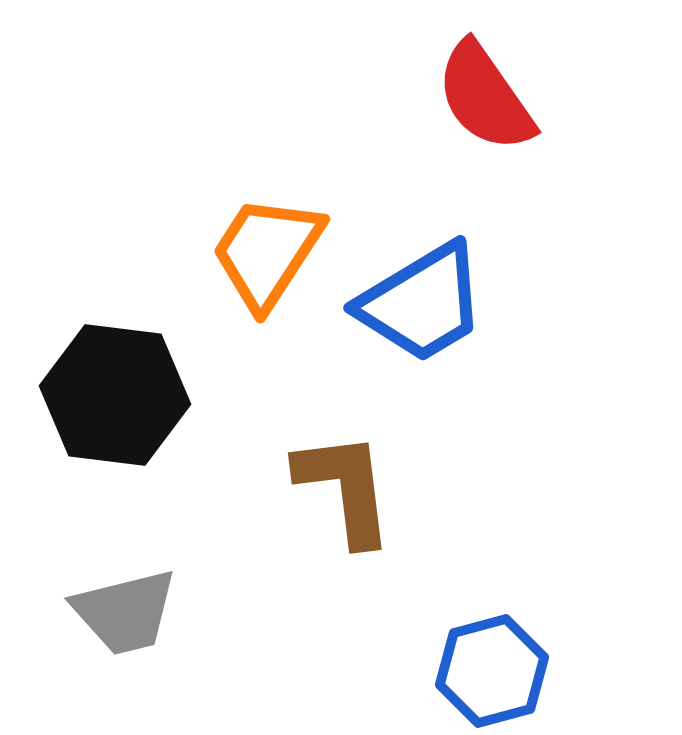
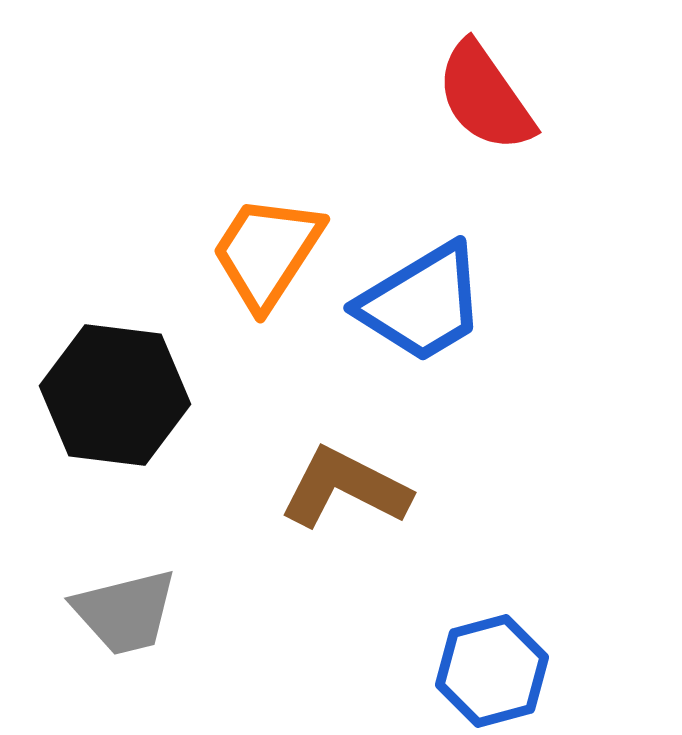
brown L-shape: rotated 56 degrees counterclockwise
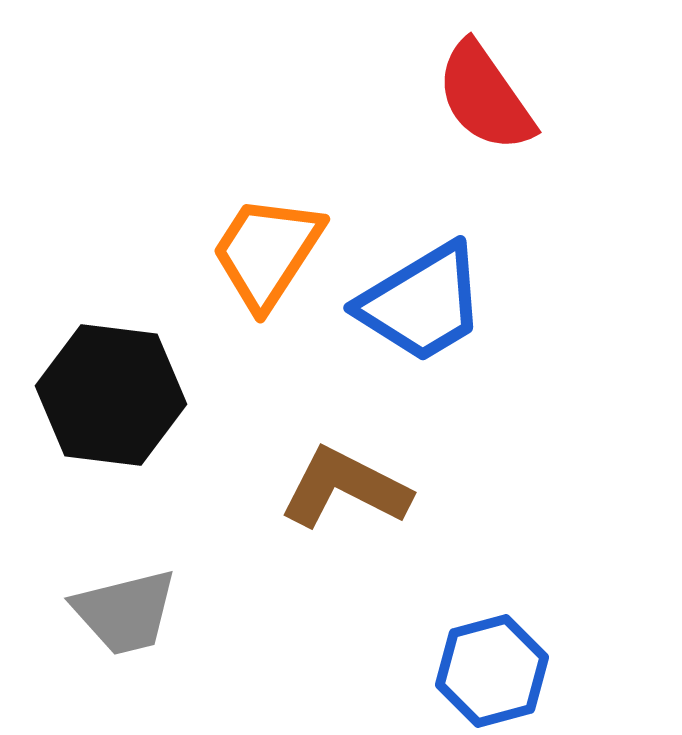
black hexagon: moved 4 px left
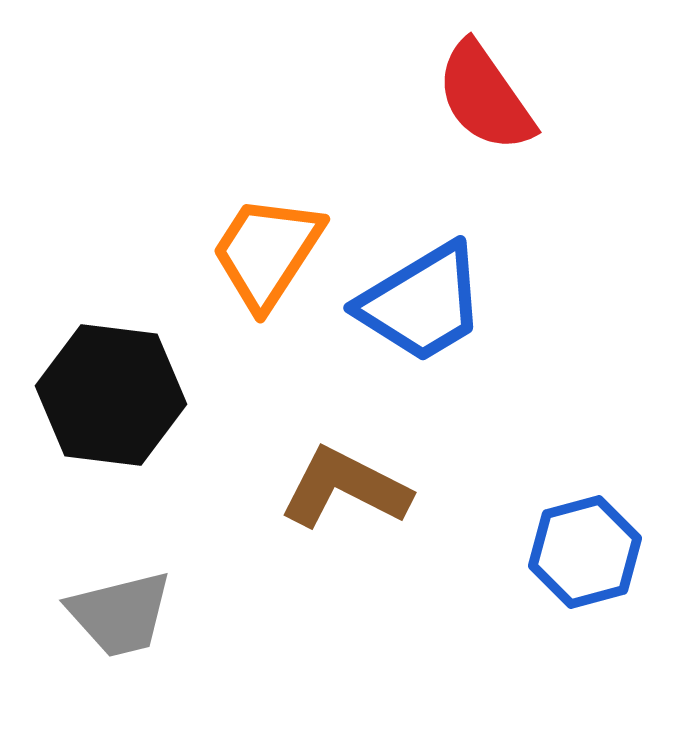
gray trapezoid: moved 5 px left, 2 px down
blue hexagon: moved 93 px right, 119 px up
